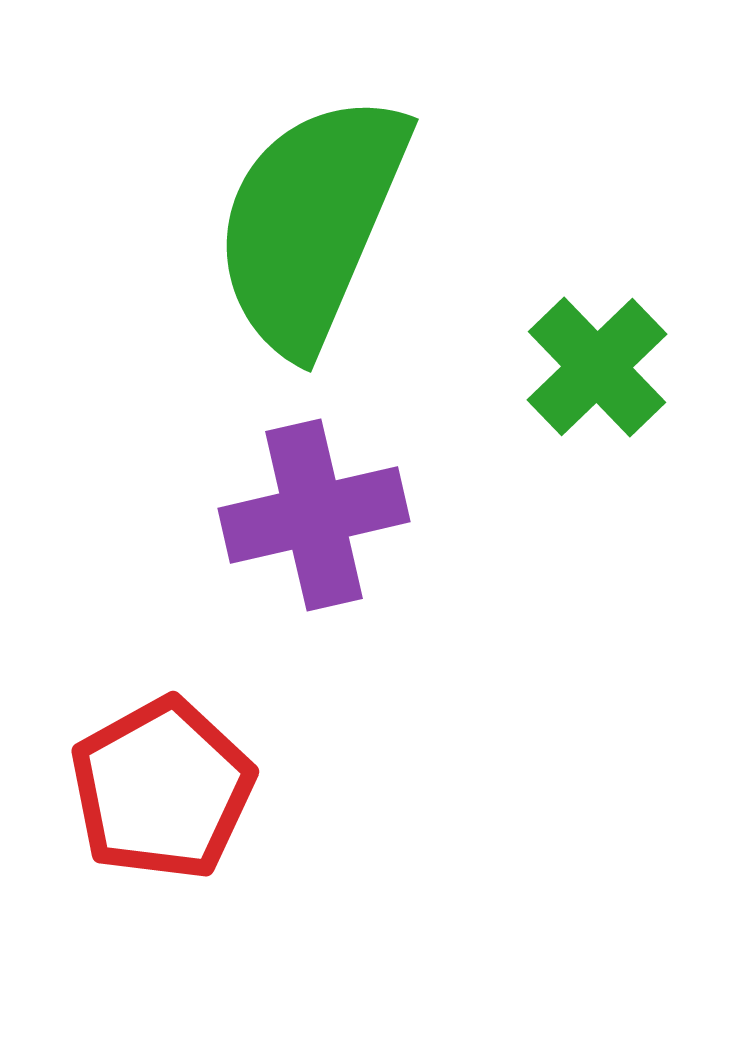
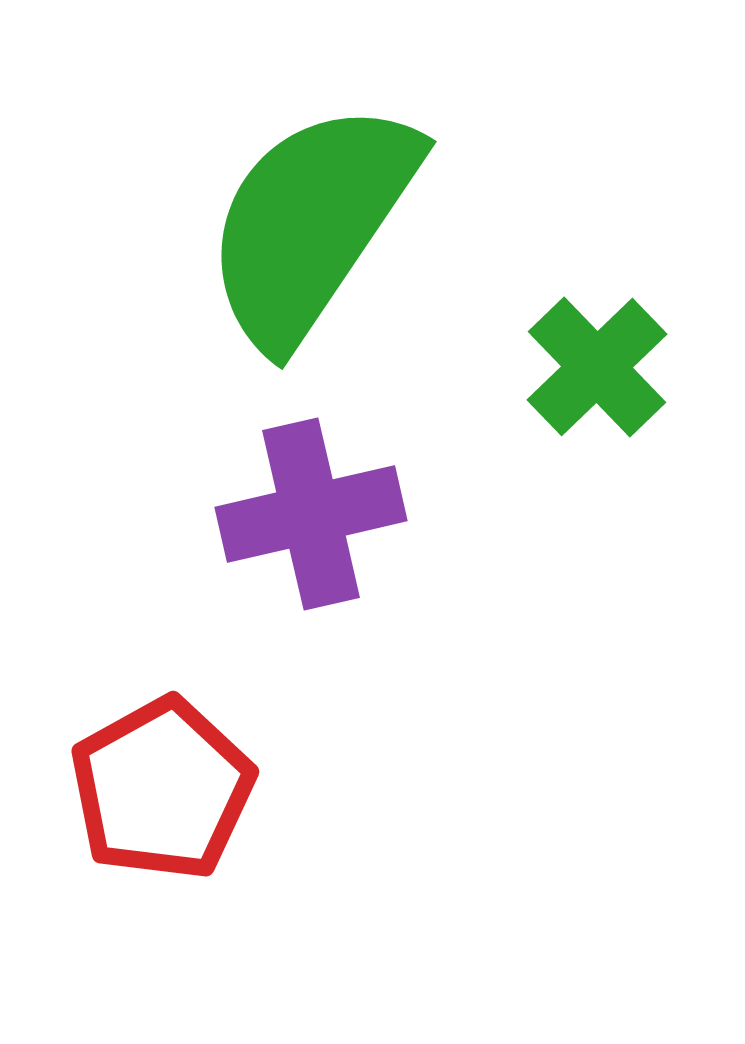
green semicircle: rotated 11 degrees clockwise
purple cross: moved 3 px left, 1 px up
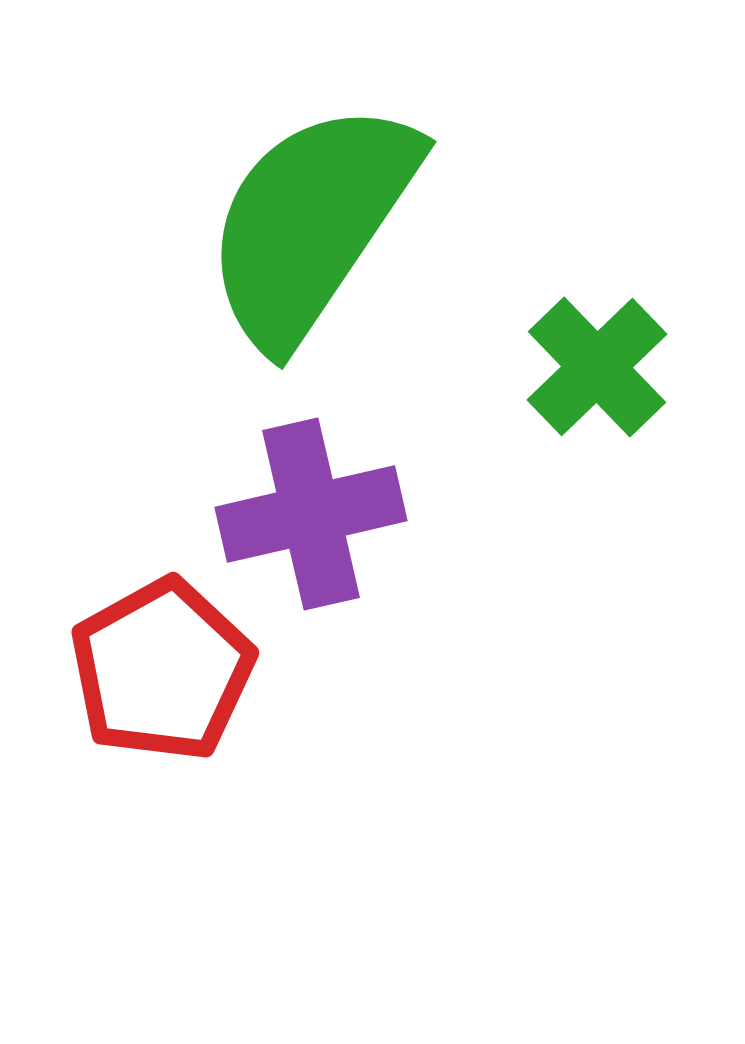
red pentagon: moved 119 px up
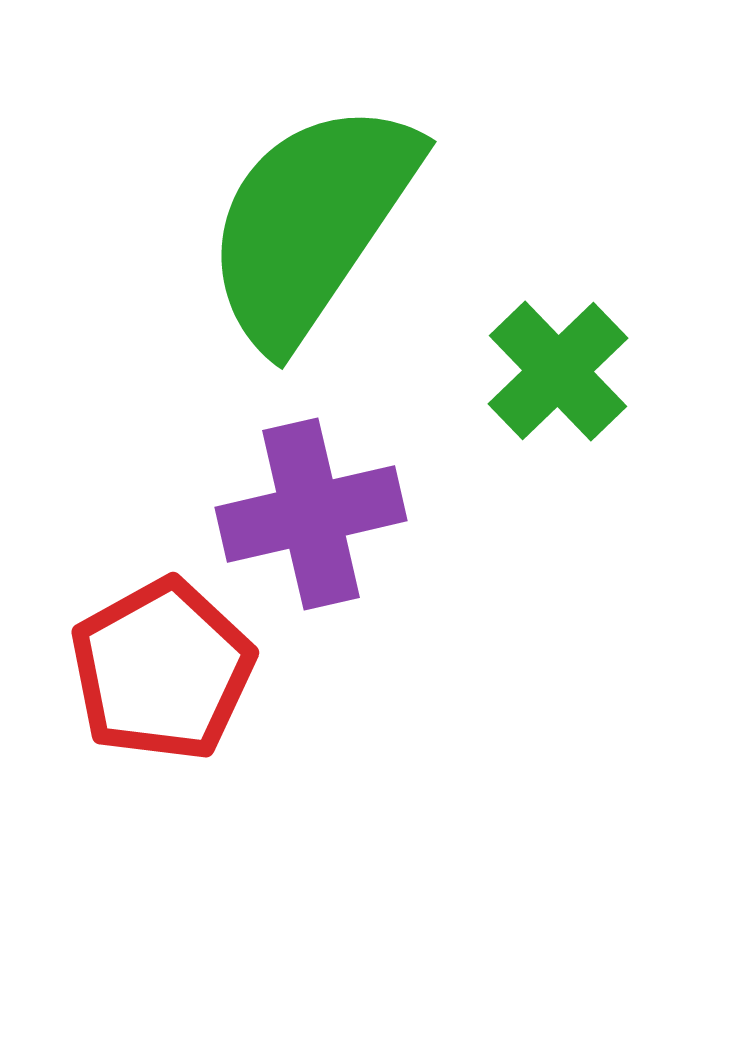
green cross: moved 39 px left, 4 px down
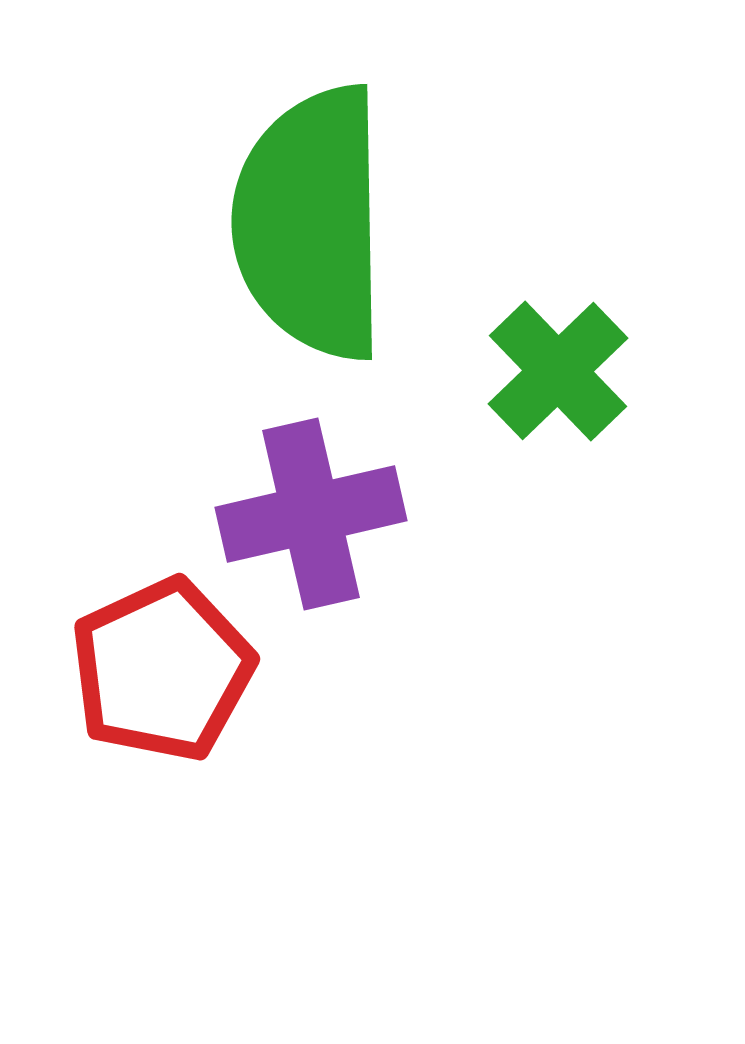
green semicircle: rotated 35 degrees counterclockwise
red pentagon: rotated 4 degrees clockwise
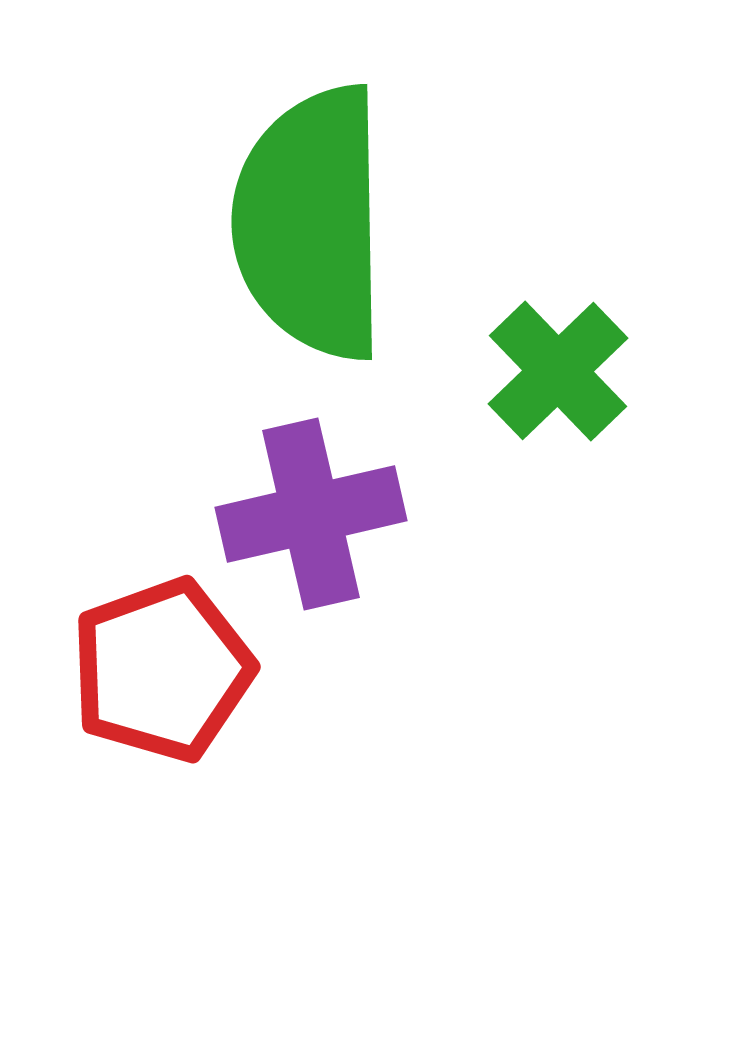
red pentagon: rotated 5 degrees clockwise
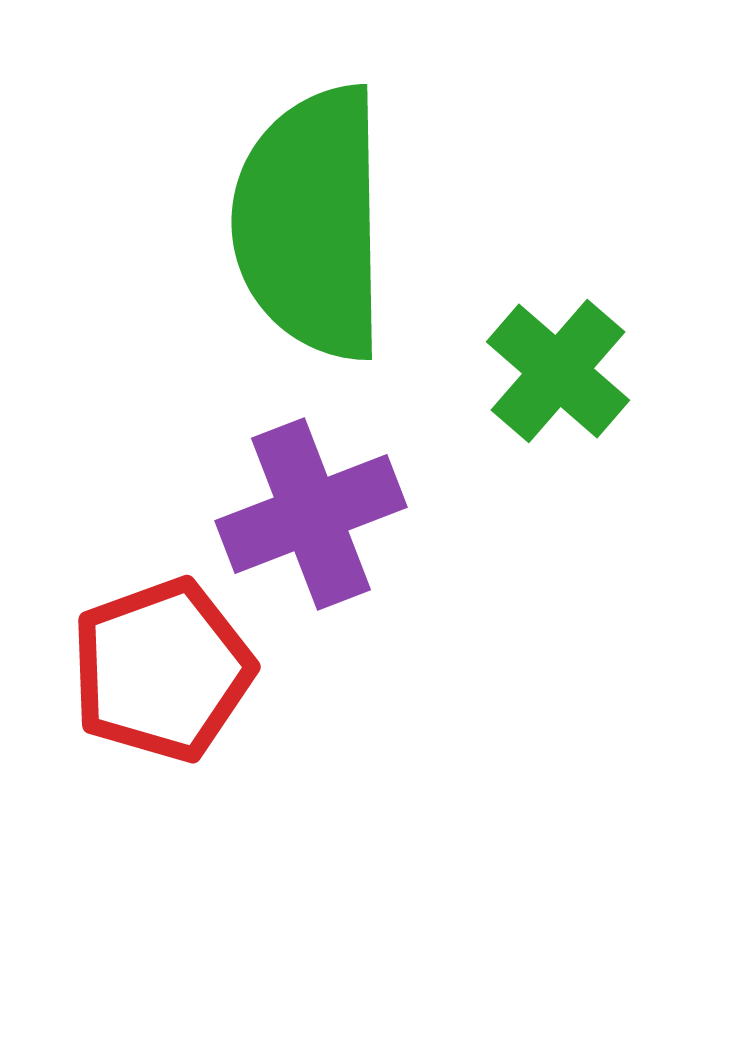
green cross: rotated 5 degrees counterclockwise
purple cross: rotated 8 degrees counterclockwise
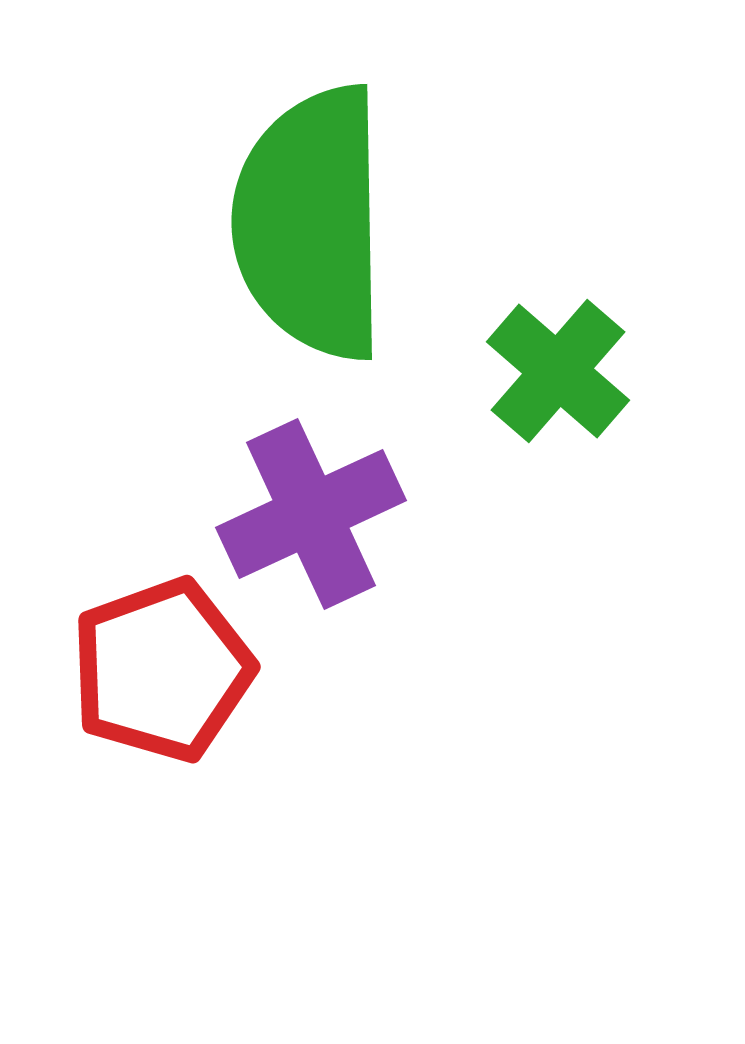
purple cross: rotated 4 degrees counterclockwise
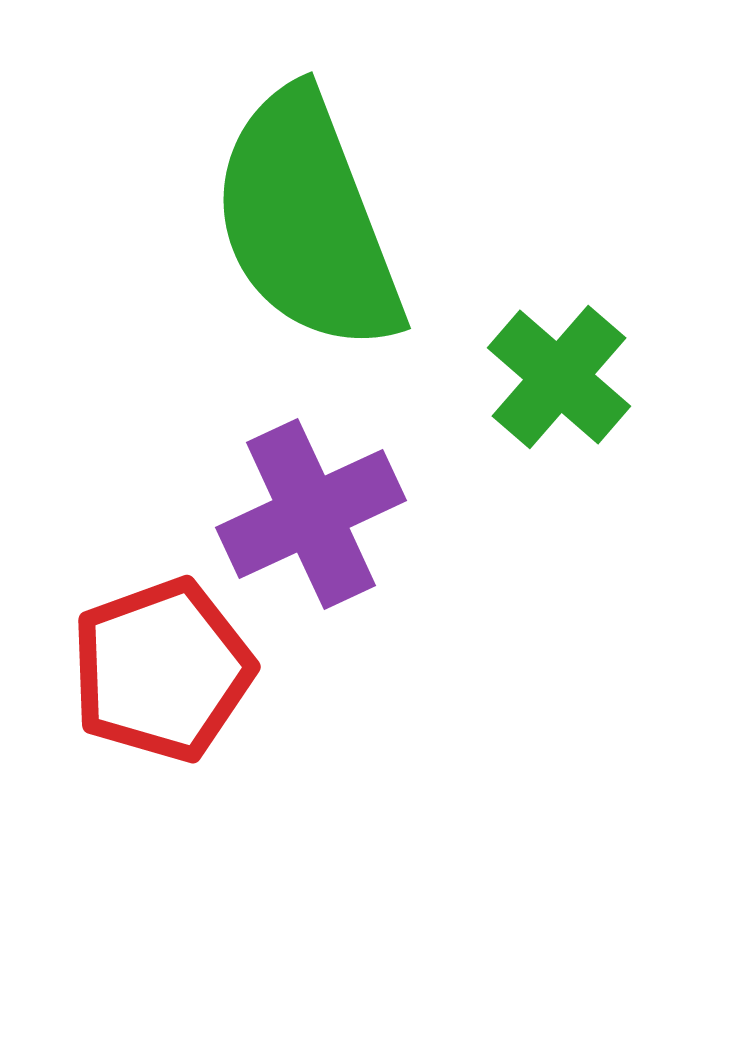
green semicircle: moved 4 px left, 2 px up; rotated 20 degrees counterclockwise
green cross: moved 1 px right, 6 px down
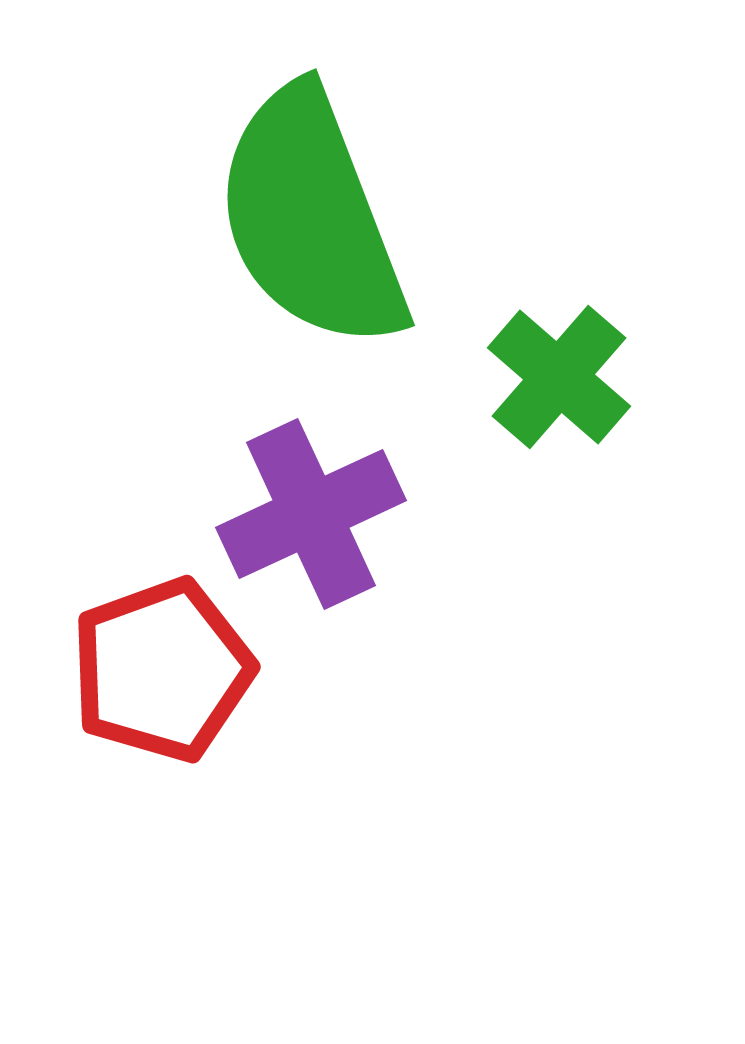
green semicircle: moved 4 px right, 3 px up
